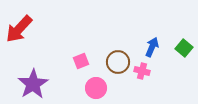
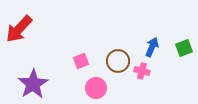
green square: rotated 30 degrees clockwise
brown circle: moved 1 px up
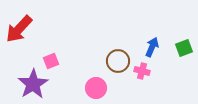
pink square: moved 30 px left
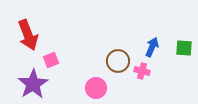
red arrow: moved 9 px right, 6 px down; rotated 64 degrees counterclockwise
green square: rotated 24 degrees clockwise
pink square: moved 1 px up
